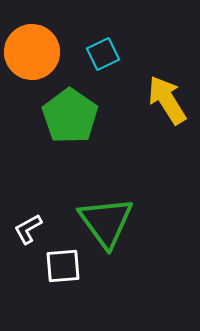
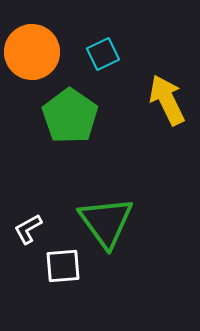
yellow arrow: rotated 6 degrees clockwise
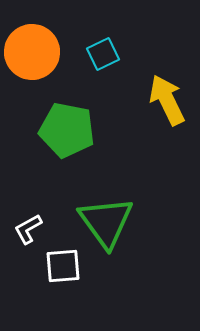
green pentagon: moved 3 px left, 14 px down; rotated 24 degrees counterclockwise
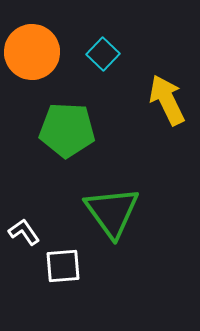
cyan square: rotated 20 degrees counterclockwise
green pentagon: rotated 8 degrees counterclockwise
green triangle: moved 6 px right, 10 px up
white L-shape: moved 4 px left, 3 px down; rotated 84 degrees clockwise
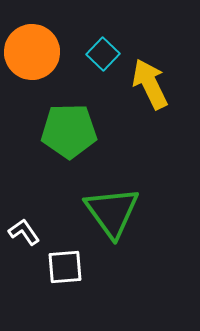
yellow arrow: moved 17 px left, 16 px up
green pentagon: moved 2 px right, 1 px down; rotated 4 degrees counterclockwise
white square: moved 2 px right, 1 px down
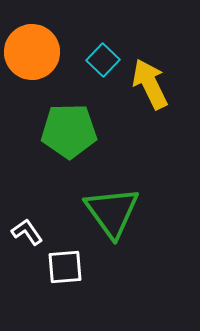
cyan square: moved 6 px down
white L-shape: moved 3 px right
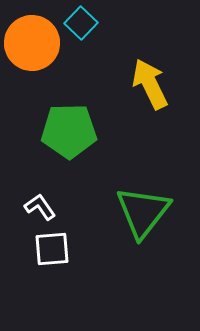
orange circle: moved 9 px up
cyan square: moved 22 px left, 37 px up
green triangle: moved 31 px right; rotated 14 degrees clockwise
white L-shape: moved 13 px right, 25 px up
white square: moved 13 px left, 18 px up
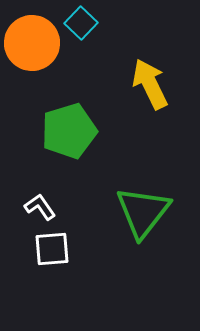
green pentagon: rotated 16 degrees counterclockwise
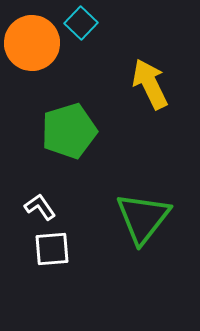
green triangle: moved 6 px down
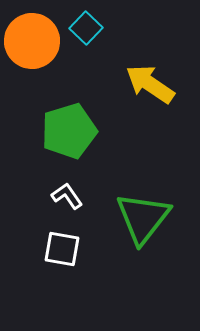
cyan square: moved 5 px right, 5 px down
orange circle: moved 2 px up
yellow arrow: rotated 30 degrees counterclockwise
white L-shape: moved 27 px right, 11 px up
white square: moved 10 px right; rotated 15 degrees clockwise
